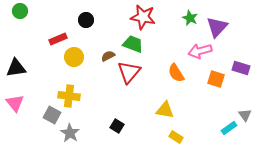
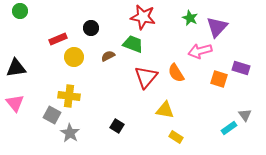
black circle: moved 5 px right, 8 px down
red triangle: moved 17 px right, 5 px down
orange square: moved 3 px right
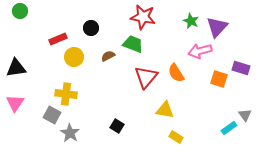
green star: moved 1 px right, 3 px down
yellow cross: moved 3 px left, 2 px up
pink triangle: rotated 12 degrees clockwise
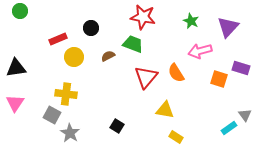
purple triangle: moved 11 px right
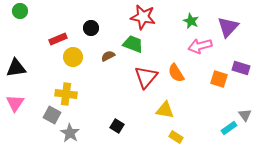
pink arrow: moved 5 px up
yellow circle: moved 1 px left
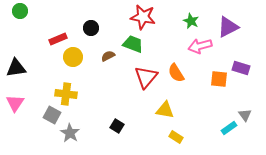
purple triangle: rotated 20 degrees clockwise
orange square: rotated 12 degrees counterclockwise
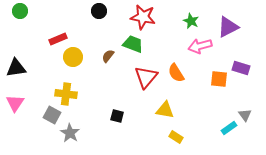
black circle: moved 8 px right, 17 px up
brown semicircle: rotated 24 degrees counterclockwise
black square: moved 10 px up; rotated 16 degrees counterclockwise
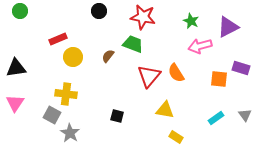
red triangle: moved 3 px right, 1 px up
cyan rectangle: moved 13 px left, 10 px up
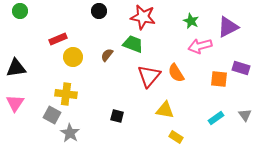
brown semicircle: moved 1 px left, 1 px up
